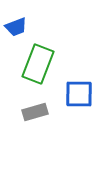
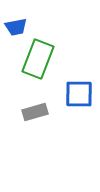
blue trapezoid: rotated 10 degrees clockwise
green rectangle: moved 5 px up
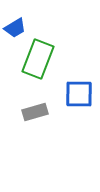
blue trapezoid: moved 1 px left, 1 px down; rotated 20 degrees counterclockwise
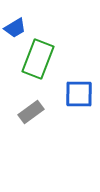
gray rectangle: moved 4 px left; rotated 20 degrees counterclockwise
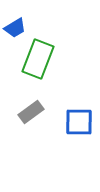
blue square: moved 28 px down
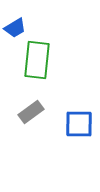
green rectangle: moved 1 px left, 1 px down; rotated 15 degrees counterclockwise
blue square: moved 2 px down
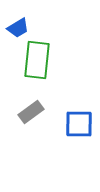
blue trapezoid: moved 3 px right
